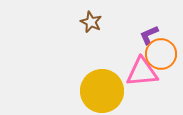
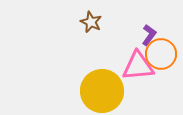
purple L-shape: rotated 150 degrees clockwise
pink triangle: moved 4 px left, 6 px up
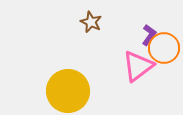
orange circle: moved 3 px right, 6 px up
pink triangle: rotated 32 degrees counterclockwise
yellow circle: moved 34 px left
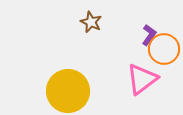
orange circle: moved 1 px down
pink triangle: moved 4 px right, 13 px down
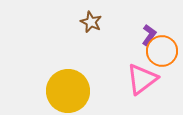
orange circle: moved 2 px left, 2 px down
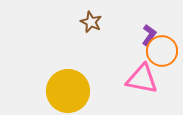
pink triangle: rotated 48 degrees clockwise
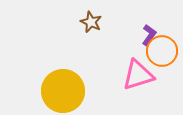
pink triangle: moved 4 px left, 4 px up; rotated 28 degrees counterclockwise
yellow circle: moved 5 px left
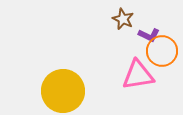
brown star: moved 32 px right, 3 px up
purple L-shape: rotated 80 degrees clockwise
pink triangle: rotated 8 degrees clockwise
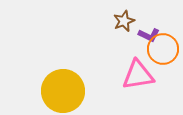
brown star: moved 1 px right, 2 px down; rotated 25 degrees clockwise
orange circle: moved 1 px right, 2 px up
